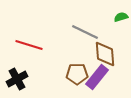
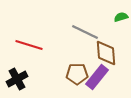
brown diamond: moved 1 px right, 1 px up
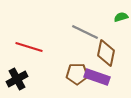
red line: moved 2 px down
brown diamond: rotated 16 degrees clockwise
purple rectangle: rotated 70 degrees clockwise
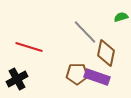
gray line: rotated 20 degrees clockwise
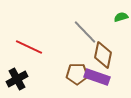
red line: rotated 8 degrees clockwise
brown diamond: moved 3 px left, 2 px down
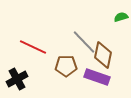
gray line: moved 1 px left, 10 px down
red line: moved 4 px right
brown pentagon: moved 11 px left, 8 px up
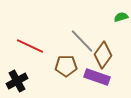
gray line: moved 2 px left, 1 px up
red line: moved 3 px left, 1 px up
brown diamond: rotated 24 degrees clockwise
black cross: moved 2 px down
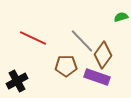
red line: moved 3 px right, 8 px up
